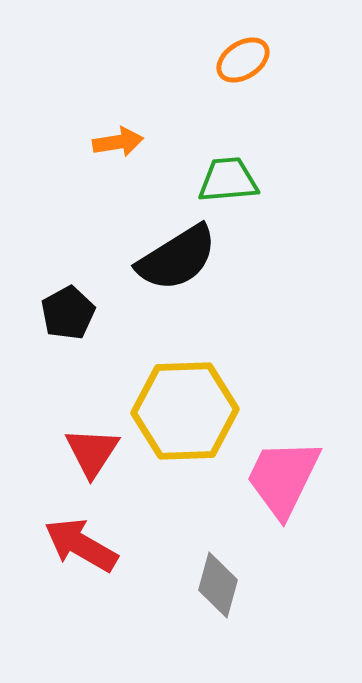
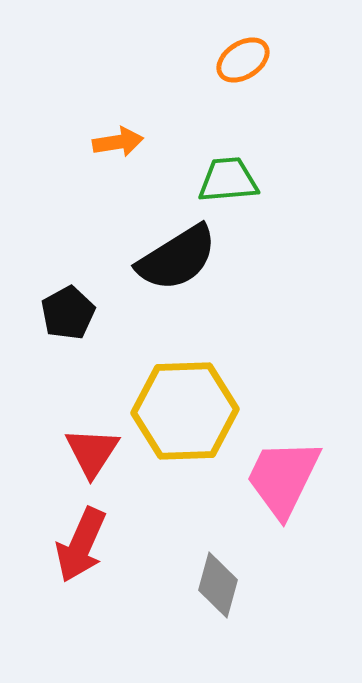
red arrow: rotated 96 degrees counterclockwise
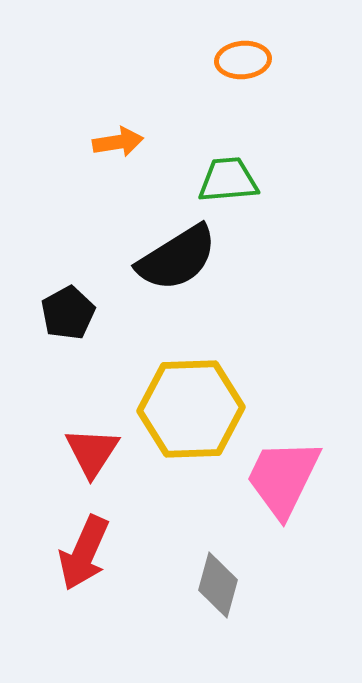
orange ellipse: rotated 28 degrees clockwise
yellow hexagon: moved 6 px right, 2 px up
red arrow: moved 3 px right, 8 px down
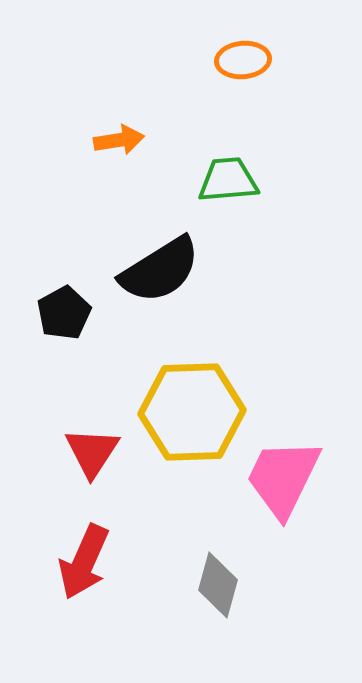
orange arrow: moved 1 px right, 2 px up
black semicircle: moved 17 px left, 12 px down
black pentagon: moved 4 px left
yellow hexagon: moved 1 px right, 3 px down
red arrow: moved 9 px down
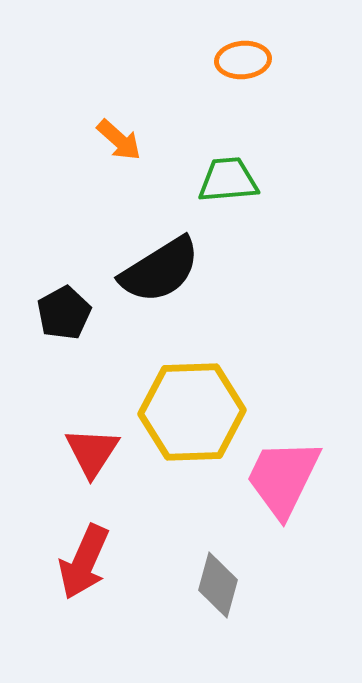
orange arrow: rotated 51 degrees clockwise
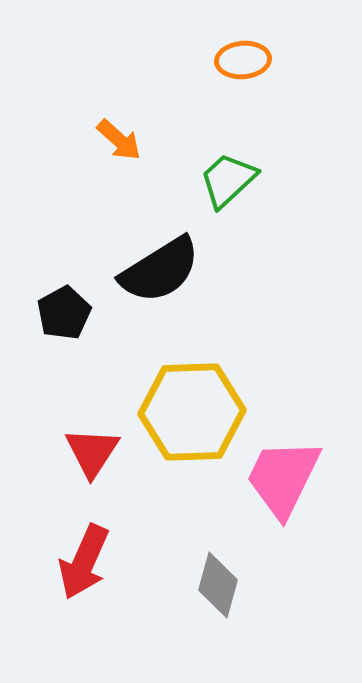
green trapezoid: rotated 38 degrees counterclockwise
